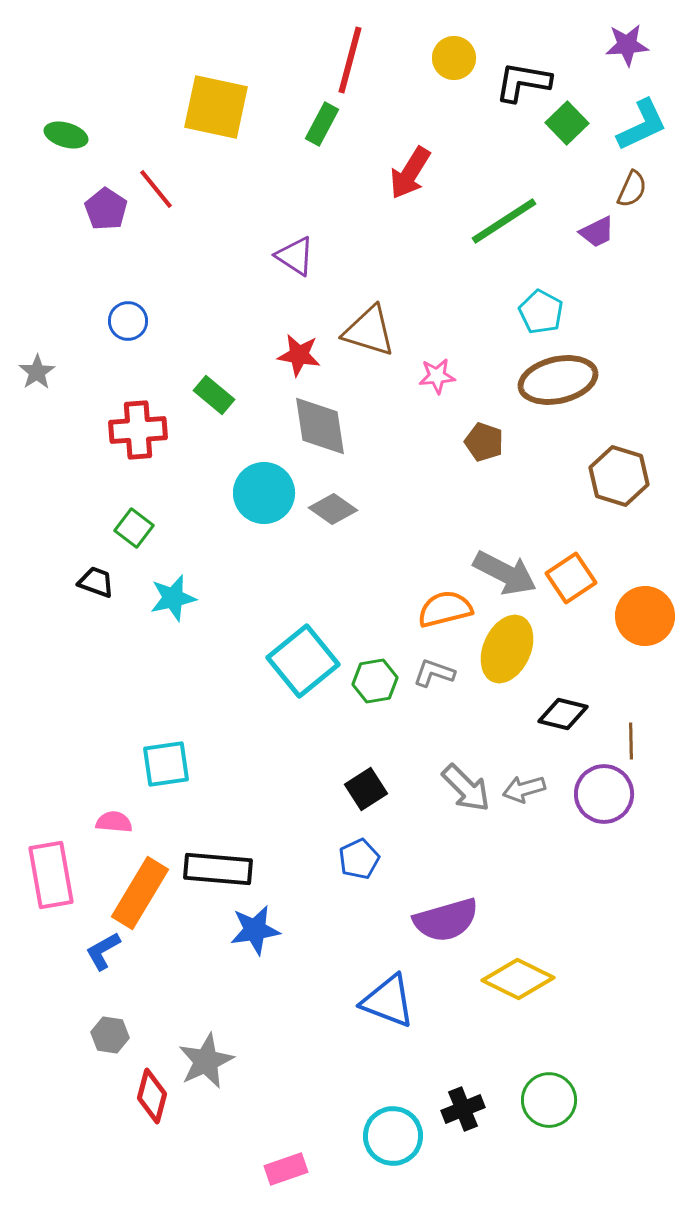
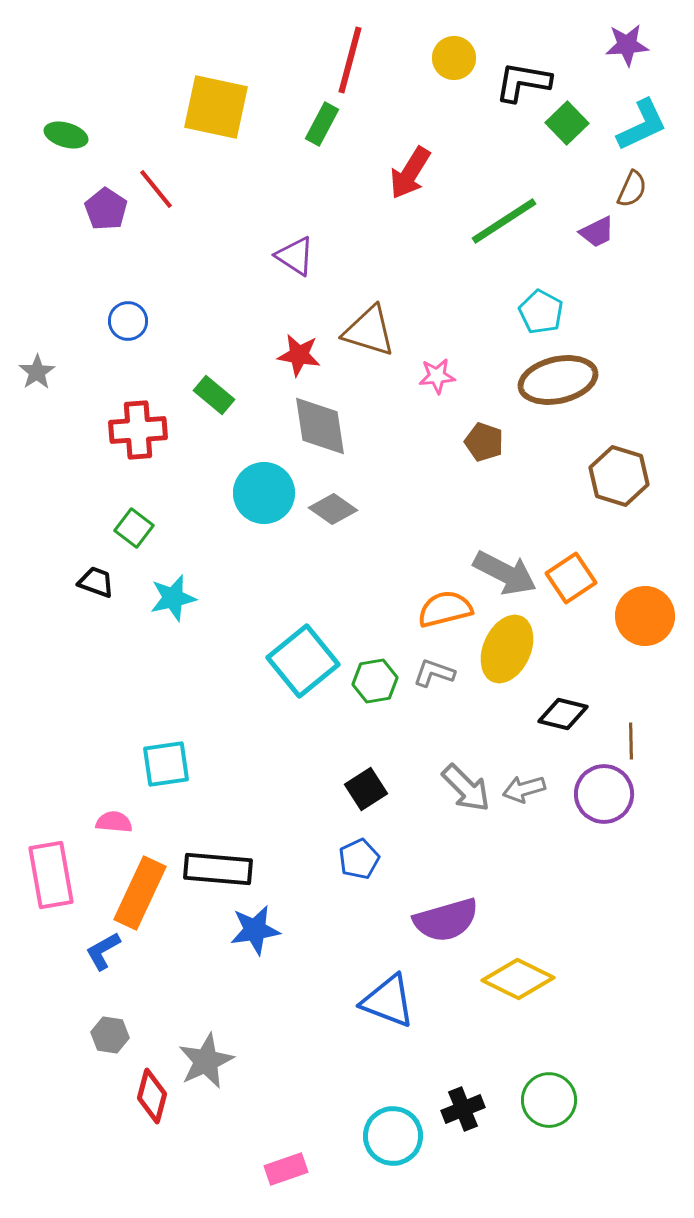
orange rectangle at (140, 893): rotated 6 degrees counterclockwise
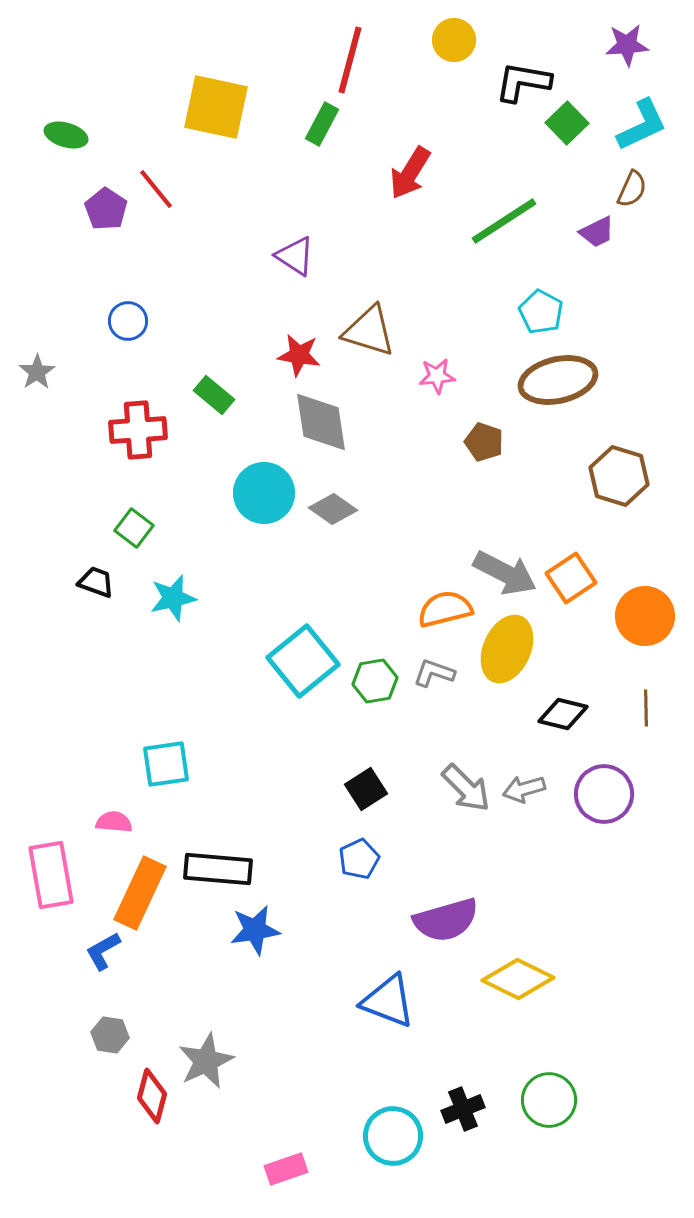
yellow circle at (454, 58): moved 18 px up
gray diamond at (320, 426): moved 1 px right, 4 px up
brown line at (631, 741): moved 15 px right, 33 px up
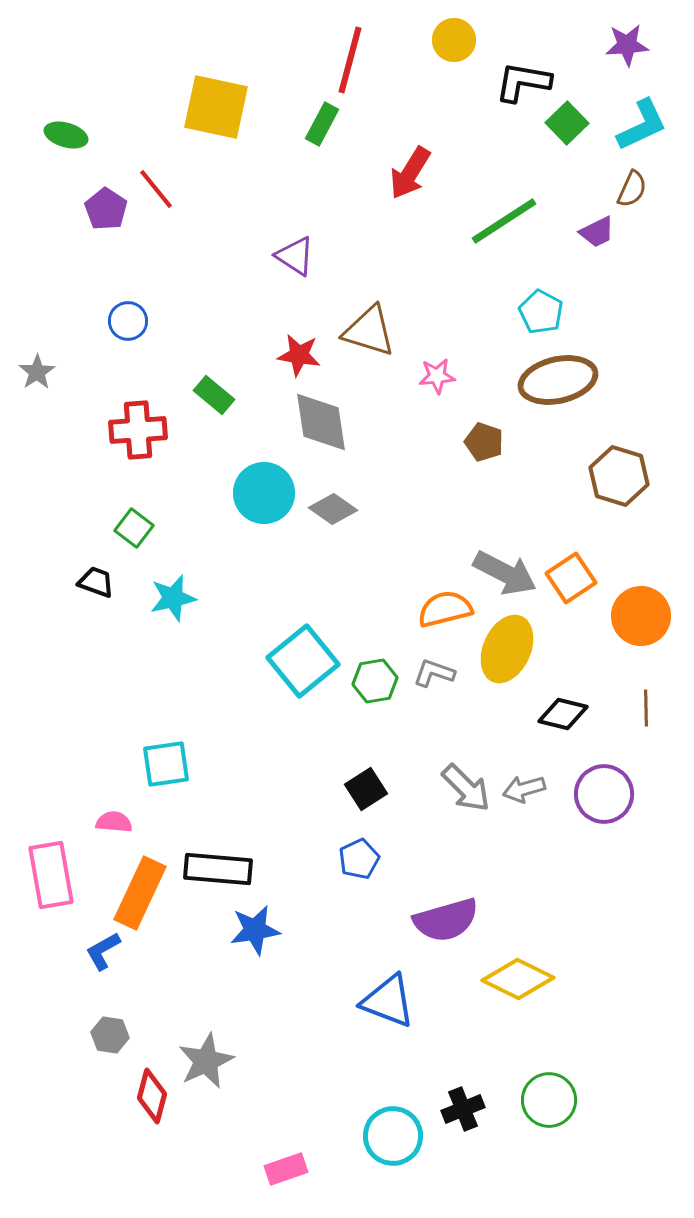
orange circle at (645, 616): moved 4 px left
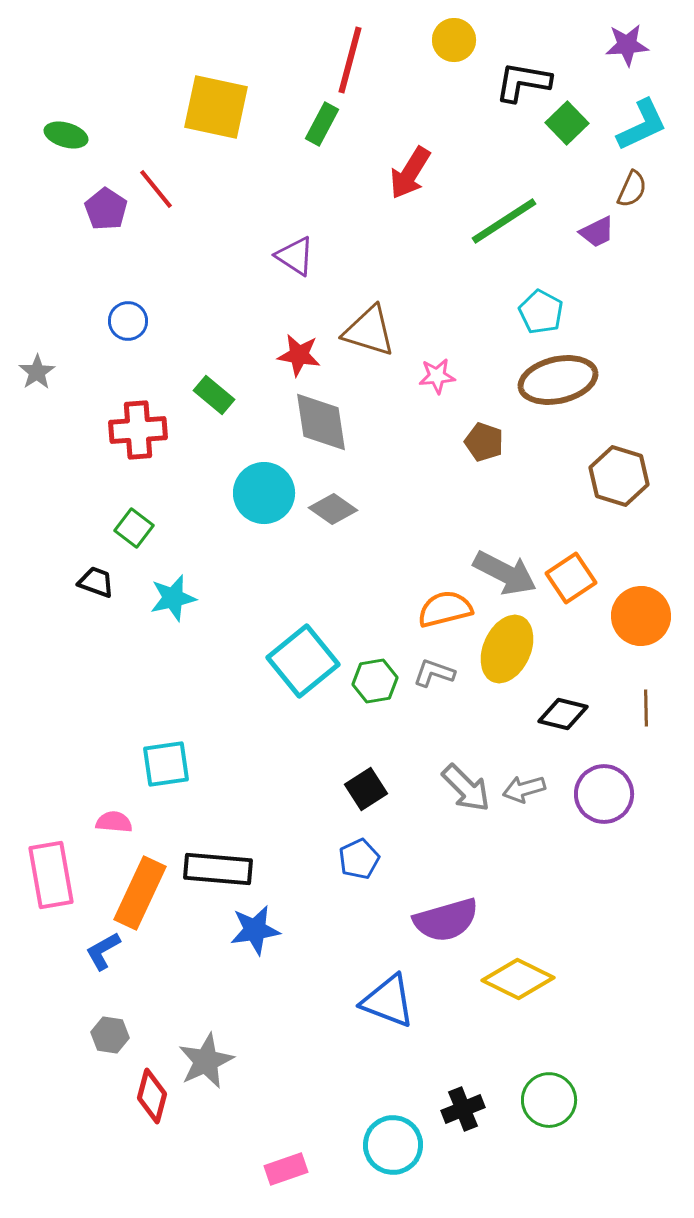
cyan circle at (393, 1136): moved 9 px down
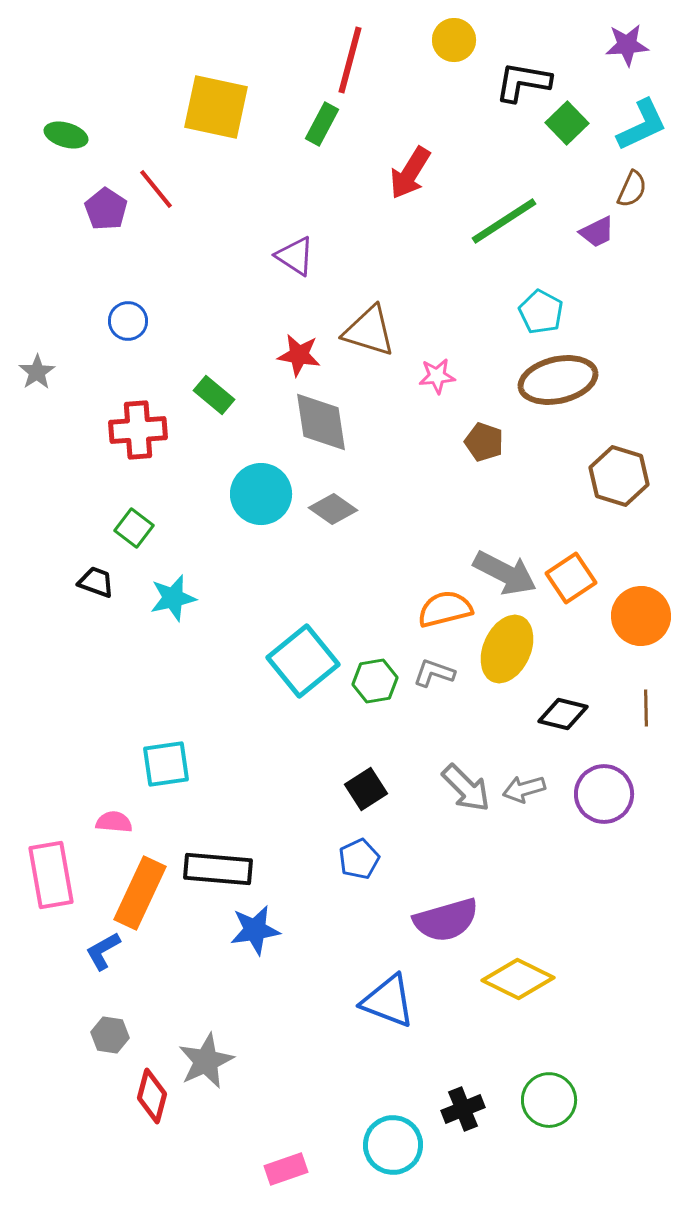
cyan circle at (264, 493): moved 3 px left, 1 px down
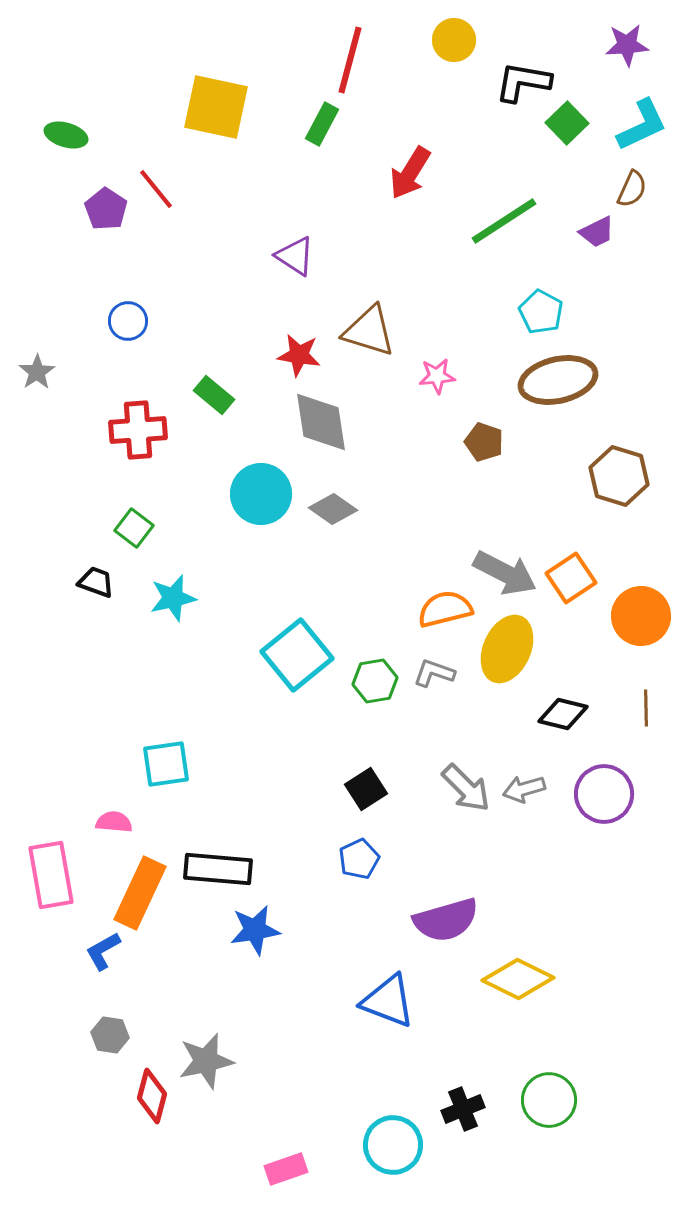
cyan square at (303, 661): moved 6 px left, 6 px up
gray star at (206, 1061): rotated 12 degrees clockwise
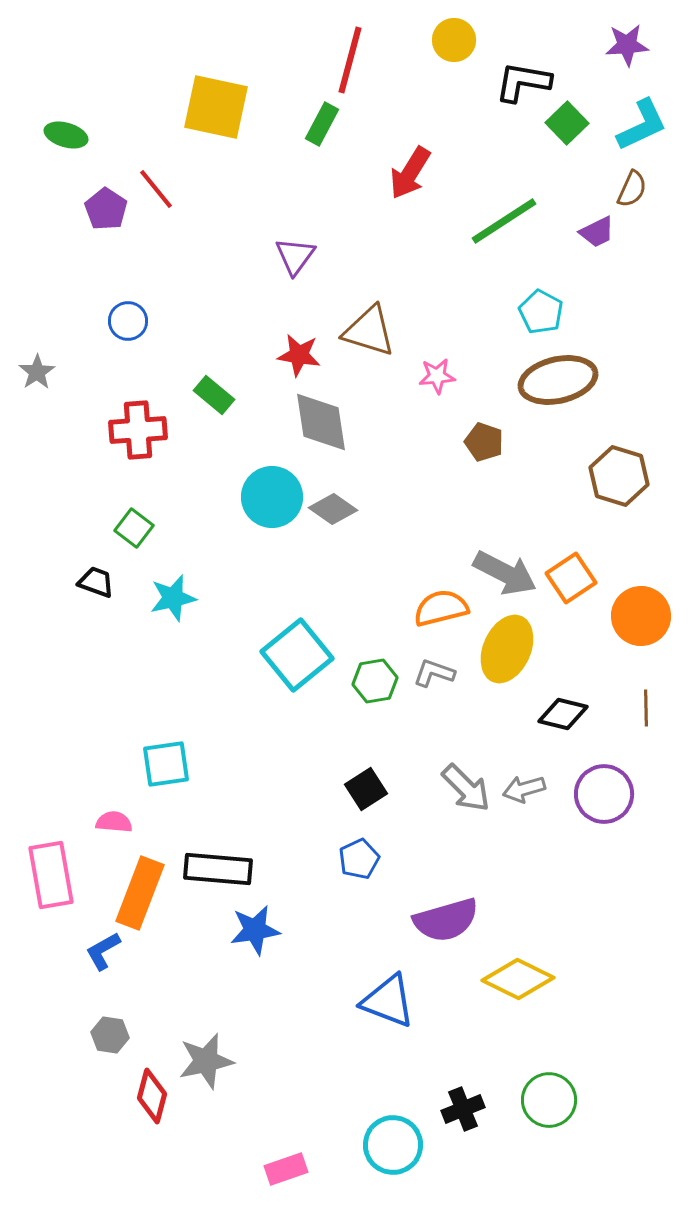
purple triangle at (295, 256): rotated 33 degrees clockwise
cyan circle at (261, 494): moved 11 px right, 3 px down
orange semicircle at (445, 609): moved 4 px left, 1 px up
orange rectangle at (140, 893): rotated 4 degrees counterclockwise
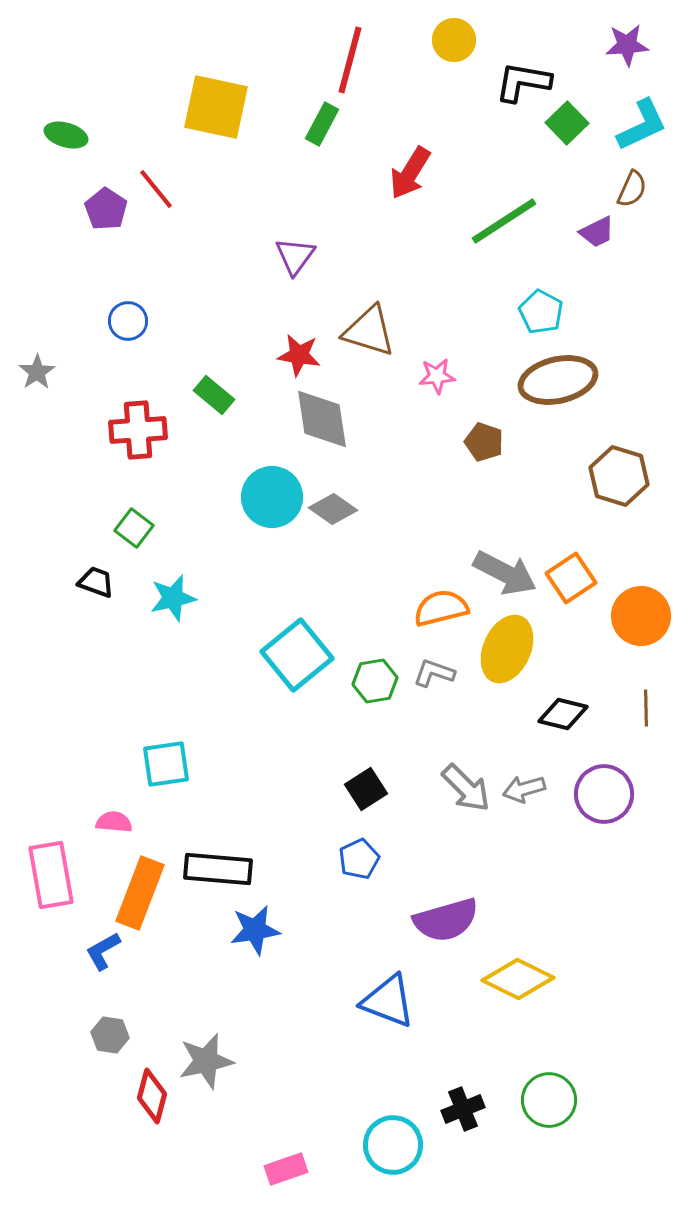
gray diamond at (321, 422): moved 1 px right, 3 px up
